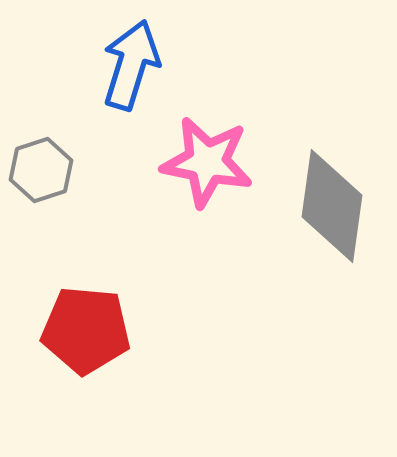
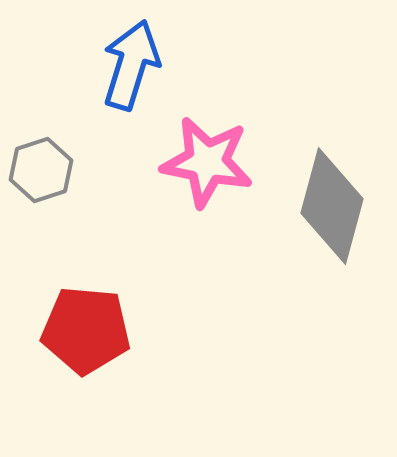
gray diamond: rotated 7 degrees clockwise
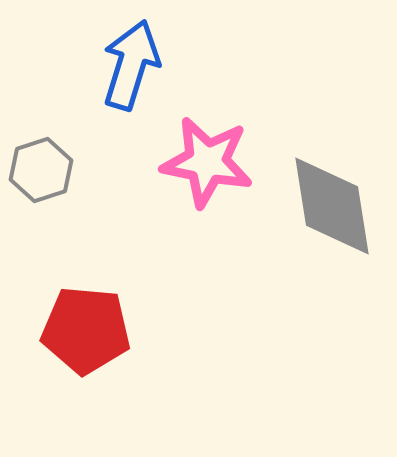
gray diamond: rotated 24 degrees counterclockwise
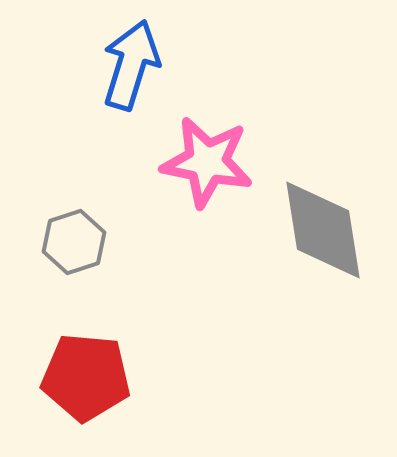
gray hexagon: moved 33 px right, 72 px down
gray diamond: moved 9 px left, 24 px down
red pentagon: moved 47 px down
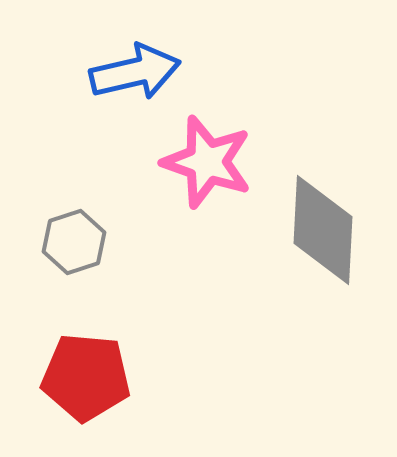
blue arrow: moved 4 px right, 7 px down; rotated 60 degrees clockwise
pink star: rotated 8 degrees clockwise
gray diamond: rotated 12 degrees clockwise
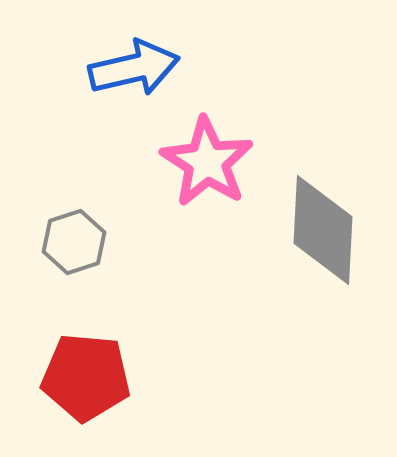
blue arrow: moved 1 px left, 4 px up
pink star: rotated 14 degrees clockwise
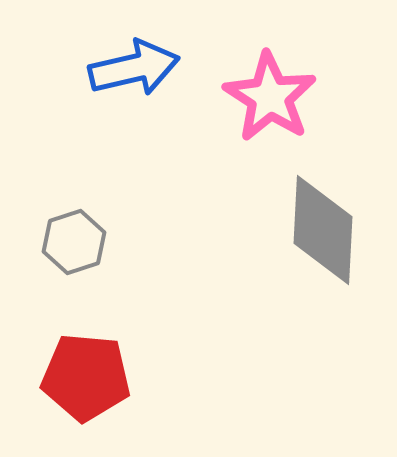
pink star: moved 63 px right, 65 px up
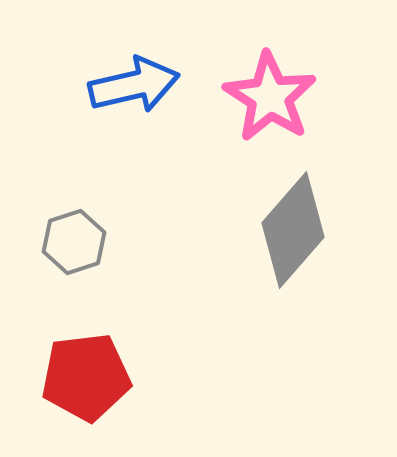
blue arrow: moved 17 px down
gray diamond: moved 30 px left; rotated 38 degrees clockwise
red pentagon: rotated 12 degrees counterclockwise
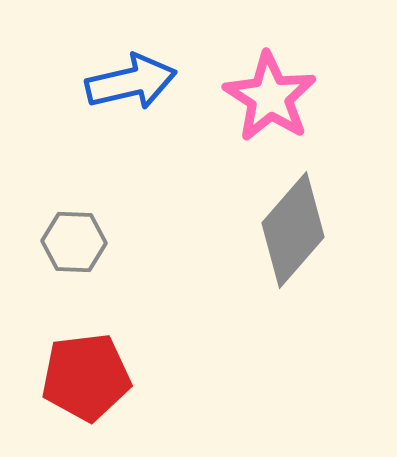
blue arrow: moved 3 px left, 3 px up
gray hexagon: rotated 20 degrees clockwise
